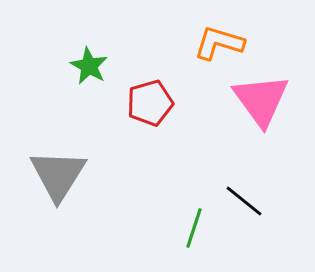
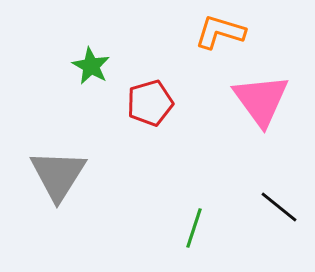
orange L-shape: moved 1 px right, 11 px up
green star: moved 2 px right
black line: moved 35 px right, 6 px down
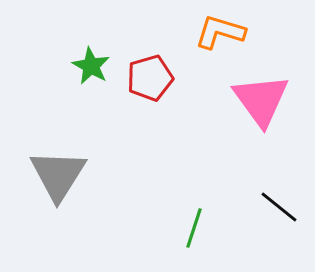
red pentagon: moved 25 px up
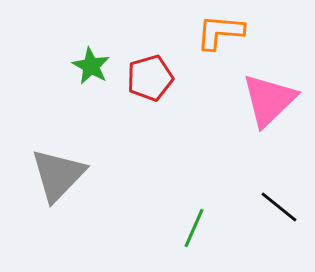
orange L-shape: rotated 12 degrees counterclockwise
pink triangle: moved 8 px right; rotated 22 degrees clockwise
gray triangle: rotated 12 degrees clockwise
green line: rotated 6 degrees clockwise
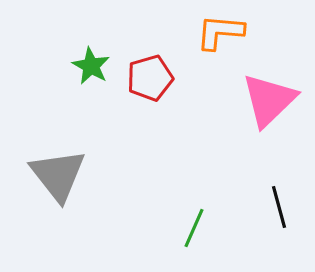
gray triangle: rotated 22 degrees counterclockwise
black line: rotated 36 degrees clockwise
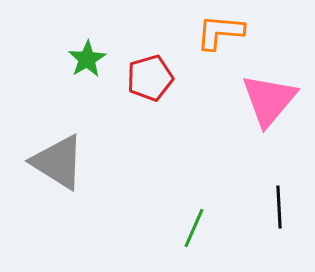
green star: moved 4 px left, 7 px up; rotated 12 degrees clockwise
pink triangle: rotated 6 degrees counterclockwise
gray triangle: moved 13 px up; rotated 20 degrees counterclockwise
black line: rotated 12 degrees clockwise
